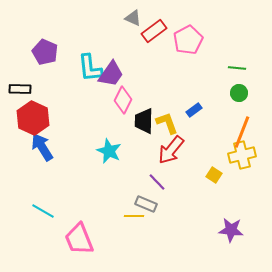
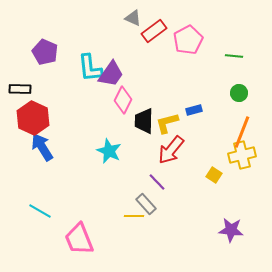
green line: moved 3 px left, 12 px up
blue rectangle: rotated 21 degrees clockwise
yellow L-shape: rotated 85 degrees counterclockwise
gray rectangle: rotated 25 degrees clockwise
cyan line: moved 3 px left
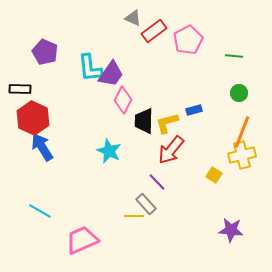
pink trapezoid: moved 3 px right, 1 px down; rotated 88 degrees clockwise
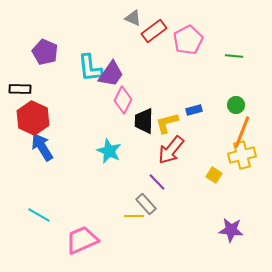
green circle: moved 3 px left, 12 px down
cyan line: moved 1 px left, 4 px down
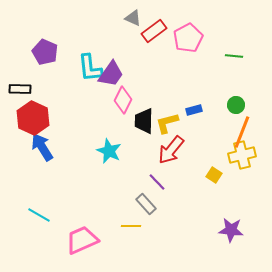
pink pentagon: moved 2 px up
yellow line: moved 3 px left, 10 px down
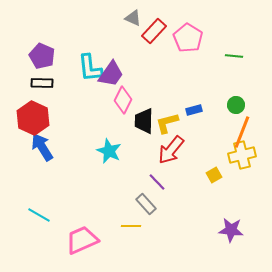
red rectangle: rotated 10 degrees counterclockwise
pink pentagon: rotated 12 degrees counterclockwise
purple pentagon: moved 3 px left, 4 px down
black rectangle: moved 22 px right, 6 px up
yellow square: rotated 28 degrees clockwise
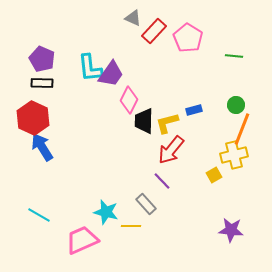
purple pentagon: moved 3 px down
pink diamond: moved 6 px right
orange line: moved 3 px up
cyan star: moved 3 px left, 61 px down; rotated 10 degrees counterclockwise
yellow cross: moved 8 px left
purple line: moved 5 px right, 1 px up
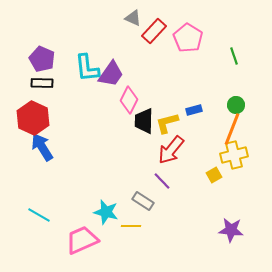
green line: rotated 66 degrees clockwise
cyan L-shape: moved 3 px left
orange line: moved 10 px left
gray rectangle: moved 3 px left, 3 px up; rotated 15 degrees counterclockwise
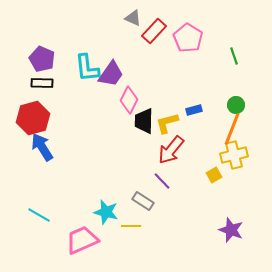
red hexagon: rotated 20 degrees clockwise
purple star: rotated 15 degrees clockwise
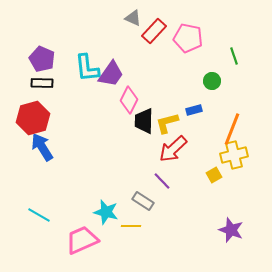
pink pentagon: rotated 20 degrees counterclockwise
green circle: moved 24 px left, 24 px up
red arrow: moved 2 px right, 1 px up; rotated 8 degrees clockwise
